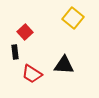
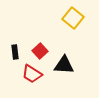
red square: moved 15 px right, 19 px down
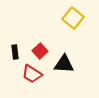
black triangle: moved 1 px up
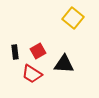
red square: moved 2 px left; rotated 14 degrees clockwise
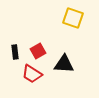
yellow square: rotated 20 degrees counterclockwise
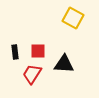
yellow square: rotated 10 degrees clockwise
red square: rotated 28 degrees clockwise
red trapezoid: rotated 90 degrees clockwise
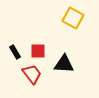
black rectangle: rotated 24 degrees counterclockwise
red trapezoid: rotated 110 degrees clockwise
